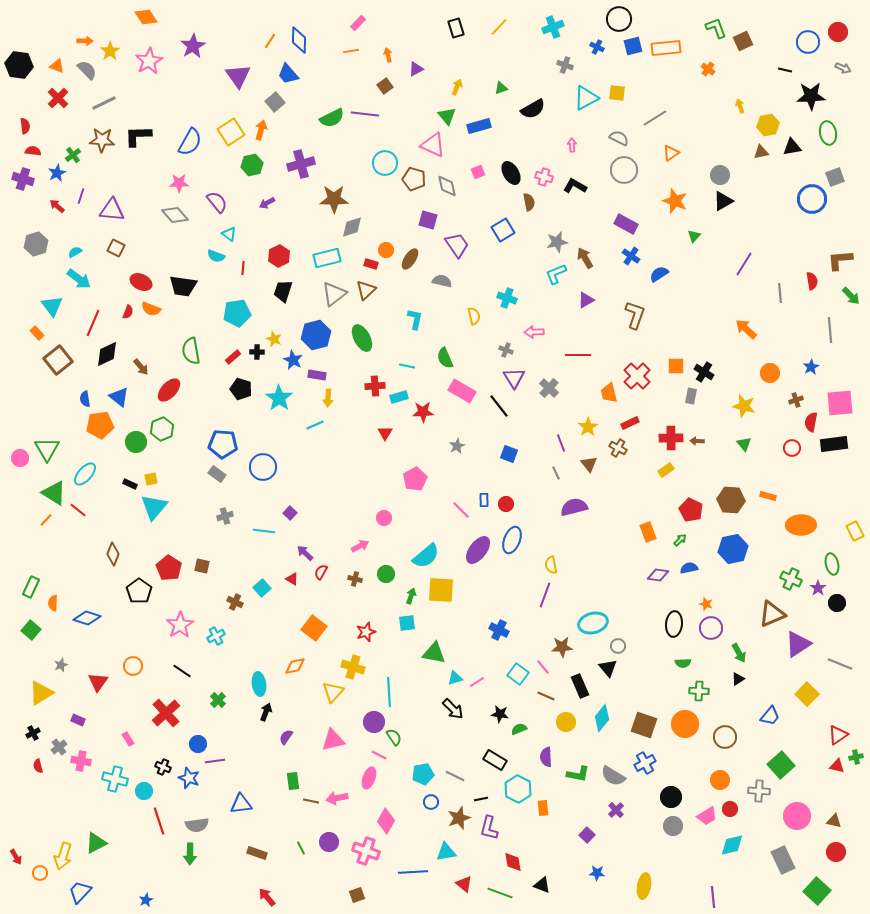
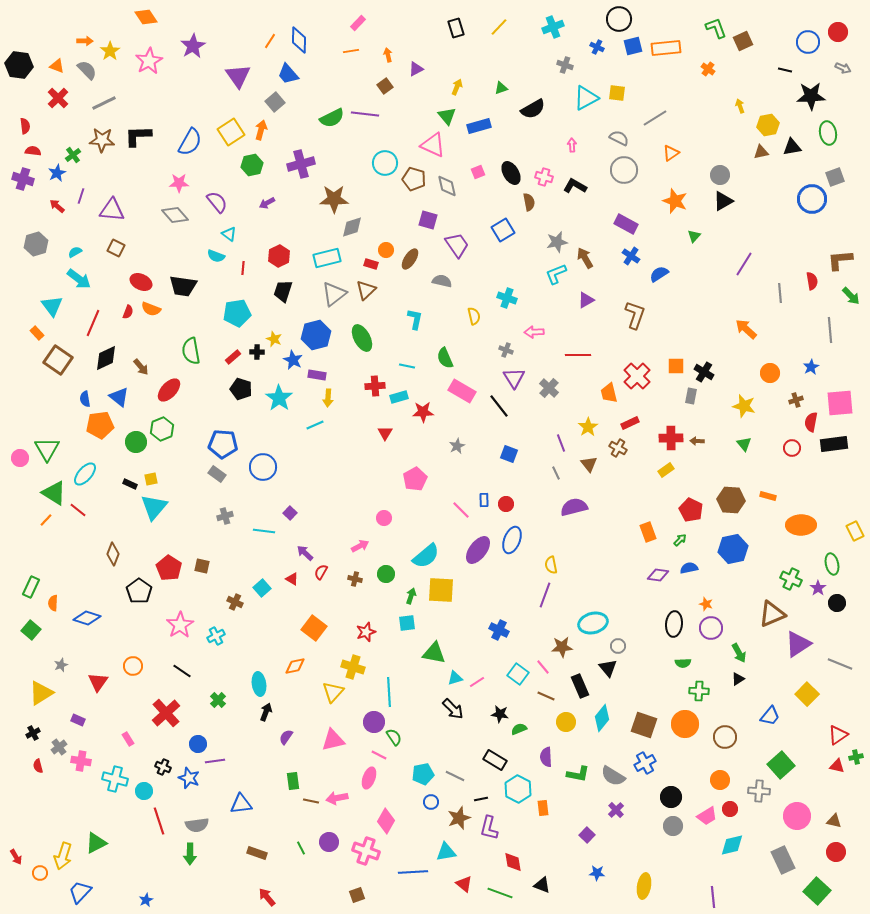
black diamond at (107, 354): moved 1 px left, 4 px down
brown square at (58, 360): rotated 16 degrees counterclockwise
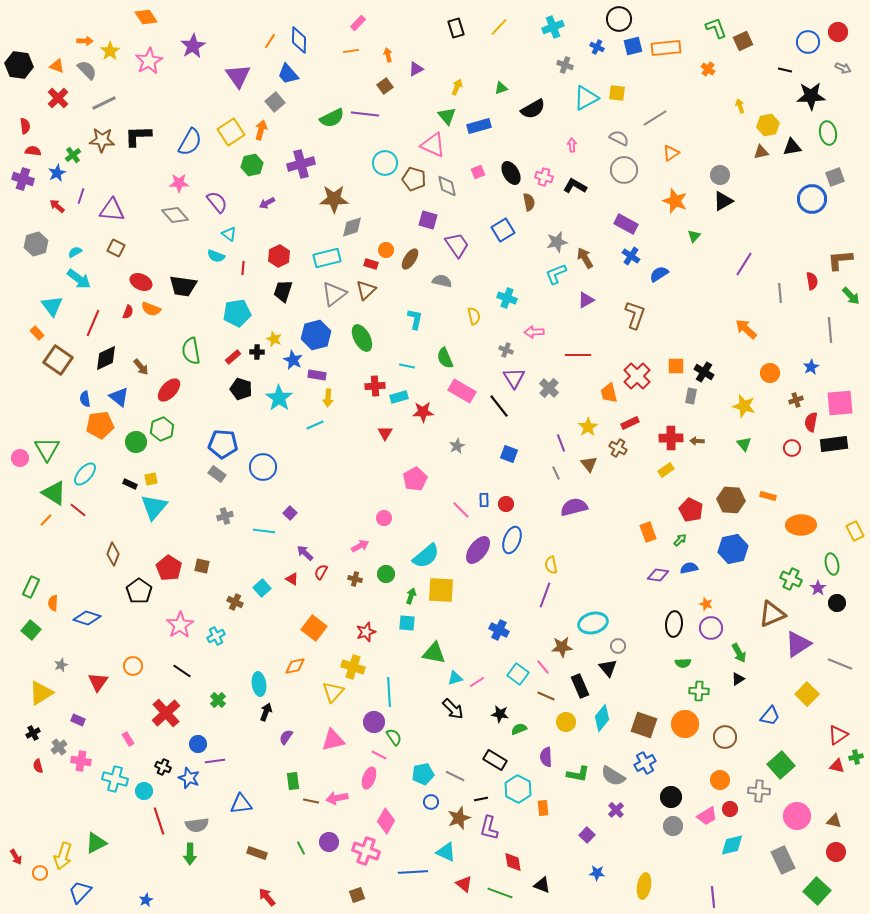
cyan square at (407, 623): rotated 12 degrees clockwise
cyan triangle at (446, 852): rotated 35 degrees clockwise
